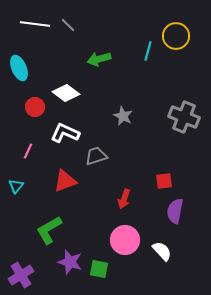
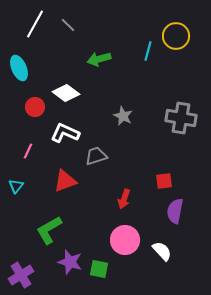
white line: rotated 68 degrees counterclockwise
gray cross: moved 3 px left, 1 px down; rotated 12 degrees counterclockwise
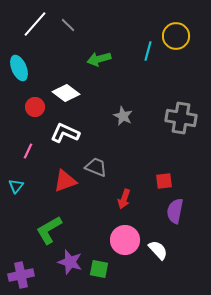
white line: rotated 12 degrees clockwise
gray trapezoid: moved 11 px down; rotated 40 degrees clockwise
white semicircle: moved 4 px left, 1 px up
purple cross: rotated 20 degrees clockwise
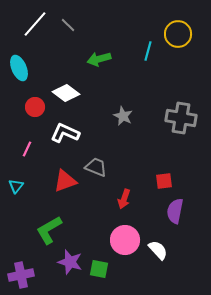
yellow circle: moved 2 px right, 2 px up
pink line: moved 1 px left, 2 px up
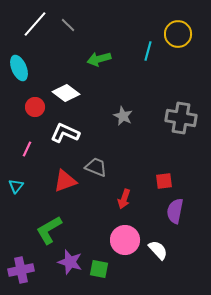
purple cross: moved 5 px up
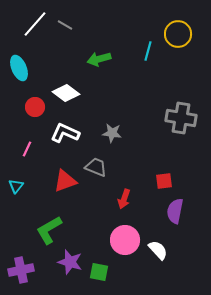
gray line: moved 3 px left; rotated 14 degrees counterclockwise
gray star: moved 11 px left, 17 px down; rotated 18 degrees counterclockwise
green square: moved 3 px down
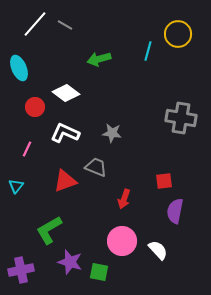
pink circle: moved 3 px left, 1 px down
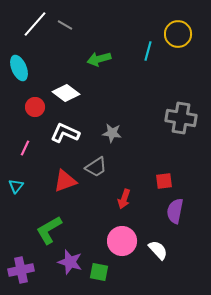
pink line: moved 2 px left, 1 px up
gray trapezoid: rotated 125 degrees clockwise
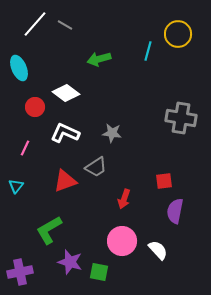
purple cross: moved 1 px left, 2 px down
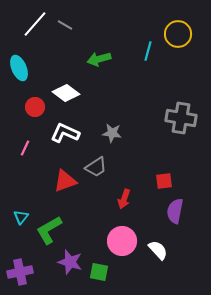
cyan triangle: moved 5 px right, 31 px down
